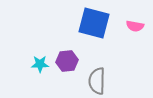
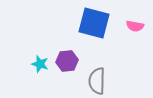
cyan star: rotated 18 degrees clockwise
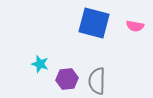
purple hexagon: moved 18 px down
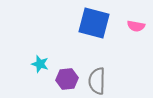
pink semicircle: moved 1 px right
